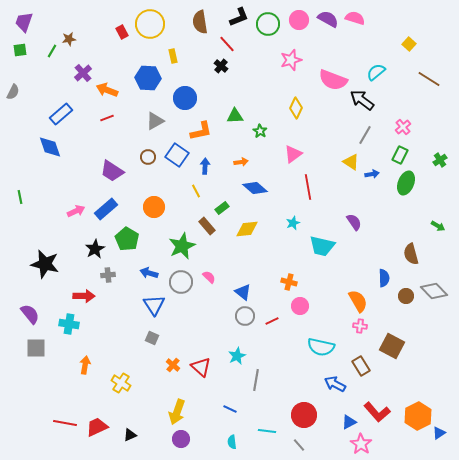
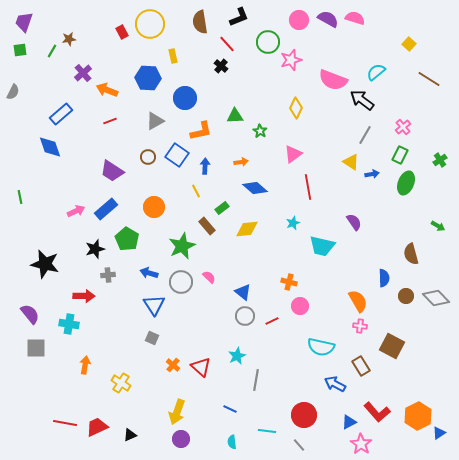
green circle at (268, 24): moved 18 px down
red line at (107, 118): moved 3 px right, 3 px down
black star at (95, 249): rotated 12 degrees clockwise
gray diamond at (434, 291): moved 2 px right, 7 px down
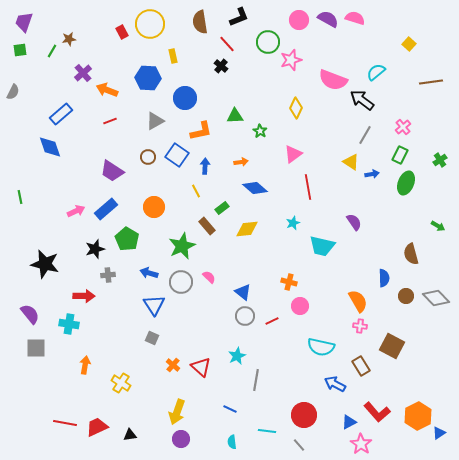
brown line at (429, 79): moved 2 px right, 3 px down; rotated 40 degrees counterclockwise
black triangle at (130, 435): rotated 16 degrees clockwise
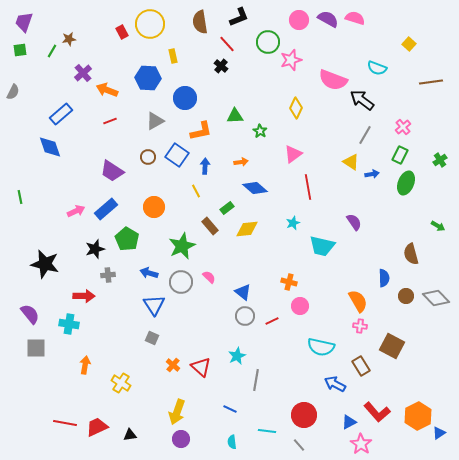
cyan semicircle at (376, 72): moved 1 px right, 4 px up; rotated 120 degrees counterclockwise
green rectangle at (222, 208): moved 5 px right
brown rectangle at (207, 226): moved 3 px right
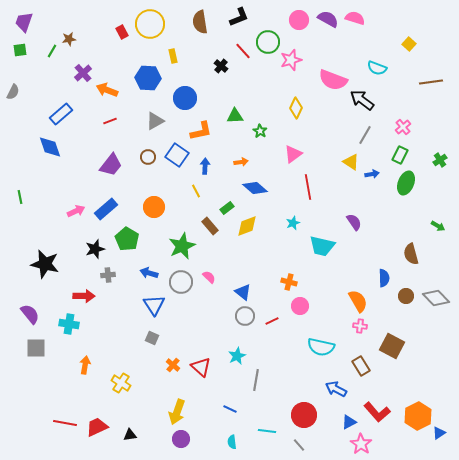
red line at (227, 44): moved 16 px right, 7 px down
purple trapezoid at (112, 171): moved 1 px left, 6 px up; rotated 85 degrees counterclockwise
yellow diamond at (247, 229): moved 3 px up; rotated 15 degrees counterclockwise
blue arrow at (335, 384): moved 1 px right, 5 px down
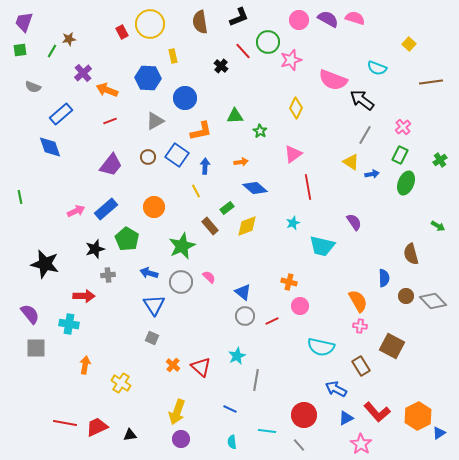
gray semicircle at (13, 92): moved 20 px right, 5 px up; rotated 84 degrees clockwise
gray diamond at (436, 298): moved 3 px left, 3 px down
blue triangle at (349, 422): moved 3 px left, 4 px up
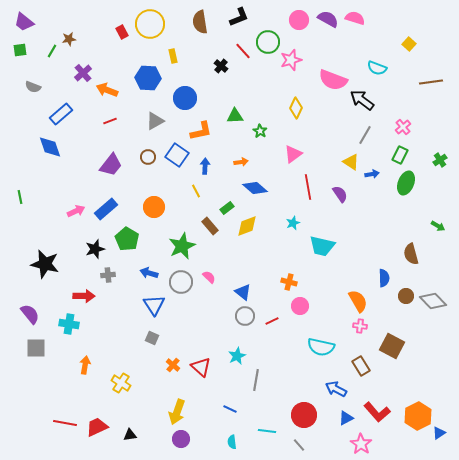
purple trapezoid at (24, 22): rotated 70 degrees counterclockwise
purple semicircle at (354, 222): moved 14 px left, 28 px up
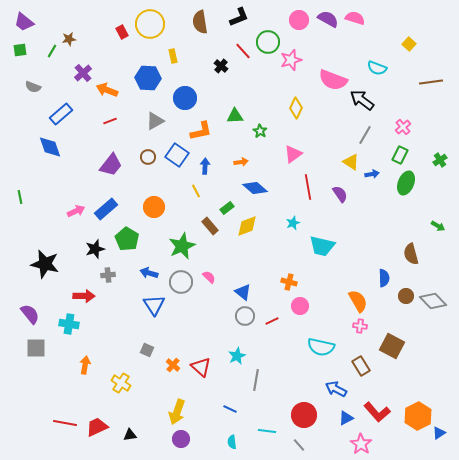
gray square at (152, 338): moved 5 px left, 12 px down
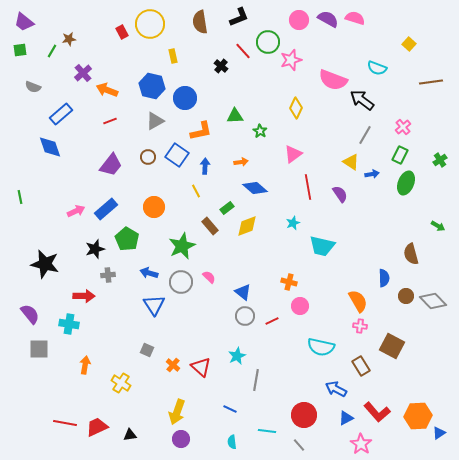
blue hexagon at (148, 78): moved 4 px right, 8 px down; rotated 10 degrees clockwise
gray square at (36, 348): moved 3 px right, 1 px down
orange hexagon at (418, 416): rotated 24 degrees clockwise
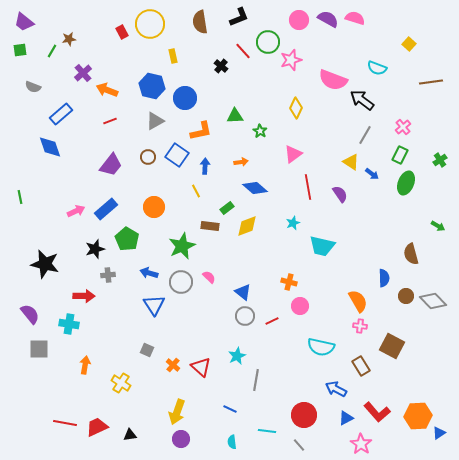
blue arrow at (372, 174): rotated 48 degrees clockwise
brown rectangle at (210, 226): rotated 42 degrees counterclockwise
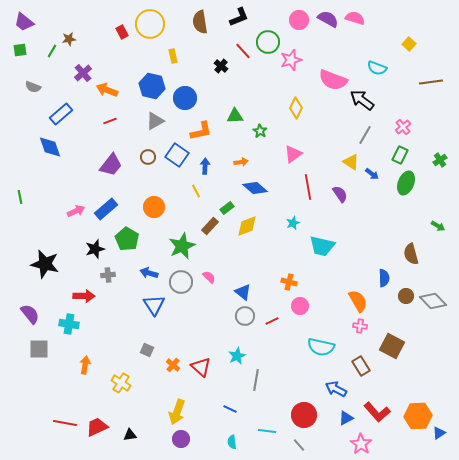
brown rectangle at (210, 226): rotated 54 degrees counterclockwise
